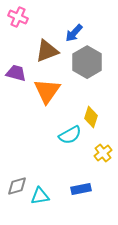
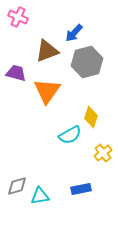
gray hexagon: rotated 16 degrees clockwise
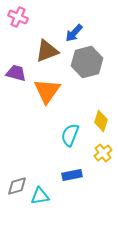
yellow diamond: moved 10 px right, 4 px down
cyan semicircle: rotated 140 degrees clockwise
blue rectangle: moved 9 px left, 14 px up
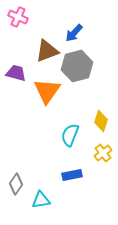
gray hexagon: moved 10 px left, 4 px down
gray diamond: moved 1 px left, 2 px up; rotated 40 degrees counterclockwise
cyan triangle: moved 1 px right, 4 px down
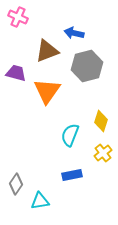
blue arrow: rotated 60 degrees clockwise
gray hexagon: moved 10 px right
cyan triangle: moved 1 px left, 1 px down
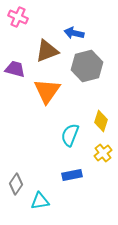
purple trapezoid: moved 1 px left, 4 px up
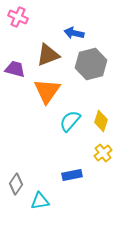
brown triangle: moved 1 px right, 4 px down
gray hexagon: moved 4 px right, 2 px up
cyan semicircle: moved 14 px up; rotated 20 degrees clockwise
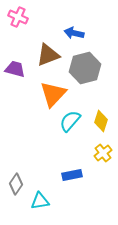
gray hexagon: moved 6 px left, 4 px down
orange triangle: moved 6 px right, 3 px down; rotated 8 degrees clockwise
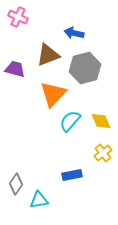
yellow diamond: rotated 40 degrees counterclockwise
cyan triangle: moved 1 px left, 1 px up
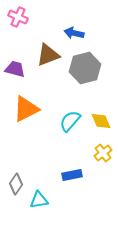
orange triangle: moved 27 px left, 15 px down; rotated 20 degrees clockwise
